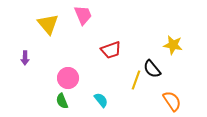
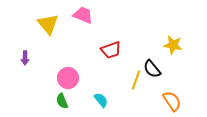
pink trapezoid: rotated 45 degrees counterclockwise
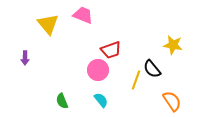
pink circle: moved 30 px right, 8 px up
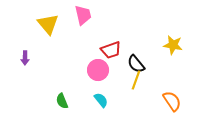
pink trapezoid: rotated 55 degrees clockwise
black semicircle: moved 16 px left, 5 px up
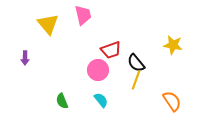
black semicircle: moved 1 px up
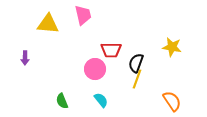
yellow triangle: rotated 45 degrees counterclockwise
yellow star: moved 1 px left, 2 px down
red trapezoid: rotated 20 degrees clockwise
black semicircle: rotated 60 degrees clockwise
pink circle: moved 3 px left, 1 px up
yellow line: moved 1 px right, 1 px up
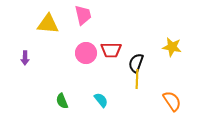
pink circle: moved 9 px left, 16 px up
yellow line: rotated 18 degrees counterclockwise
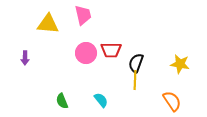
yellow star: moved 8 px right, 17 px down
yellow line: moved 2 px left, 1 px down
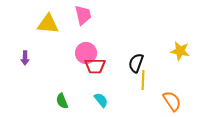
red trapezoid: moved 16 px left, 16 px down
yellow star: moved 13 px up
yellow line: moved 8 px right
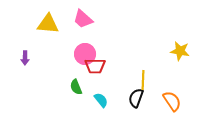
pink trapezoid: moved 4 px down; rotated 145 degrees clockwise
pink circle: moved 1 px left, 1 px down
black semicircle: moved 35 px down
green semicircle: moved 14 px right, 14 px up
